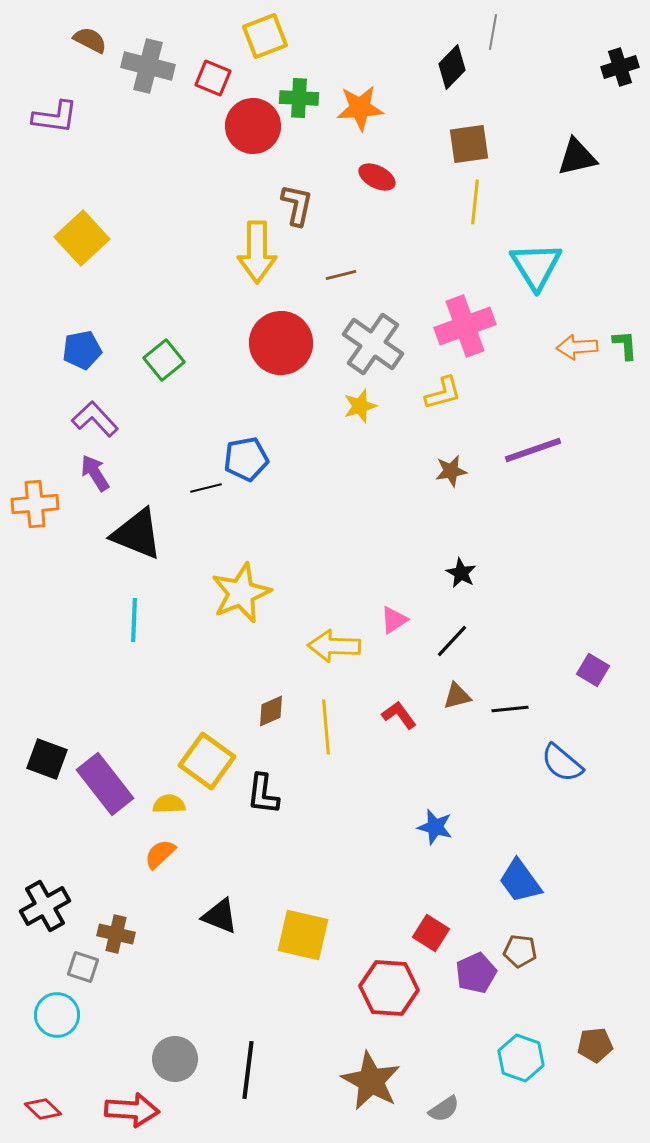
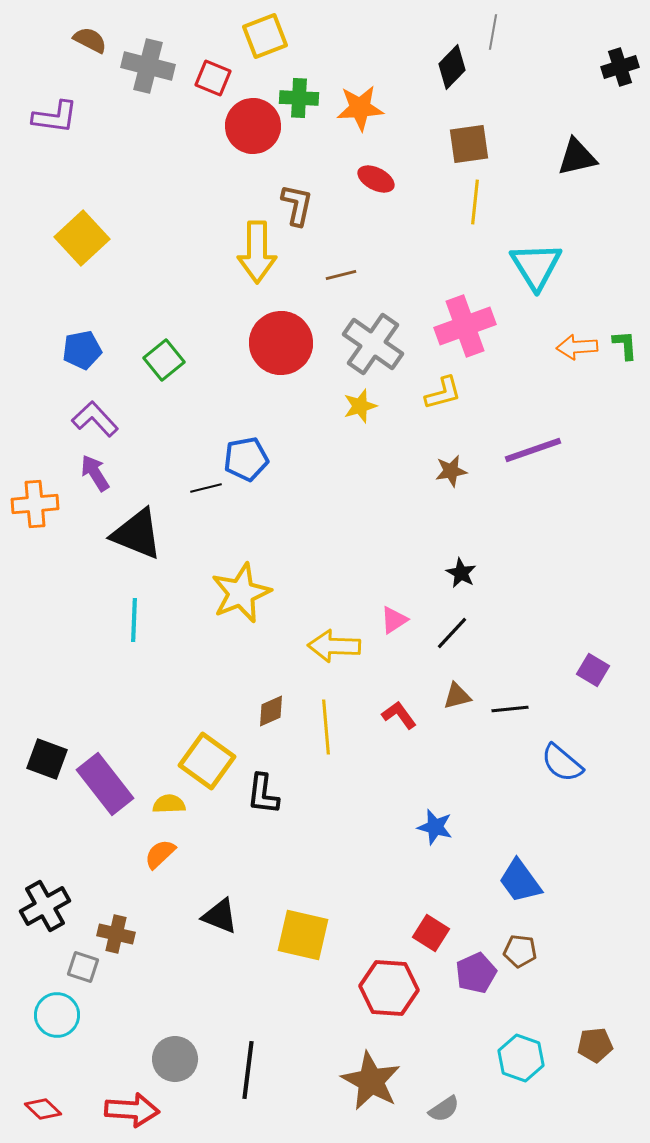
red ellipse at (377, 177): moved 1 px left, 2 px down
black line at (452, 641): moved 8 px up
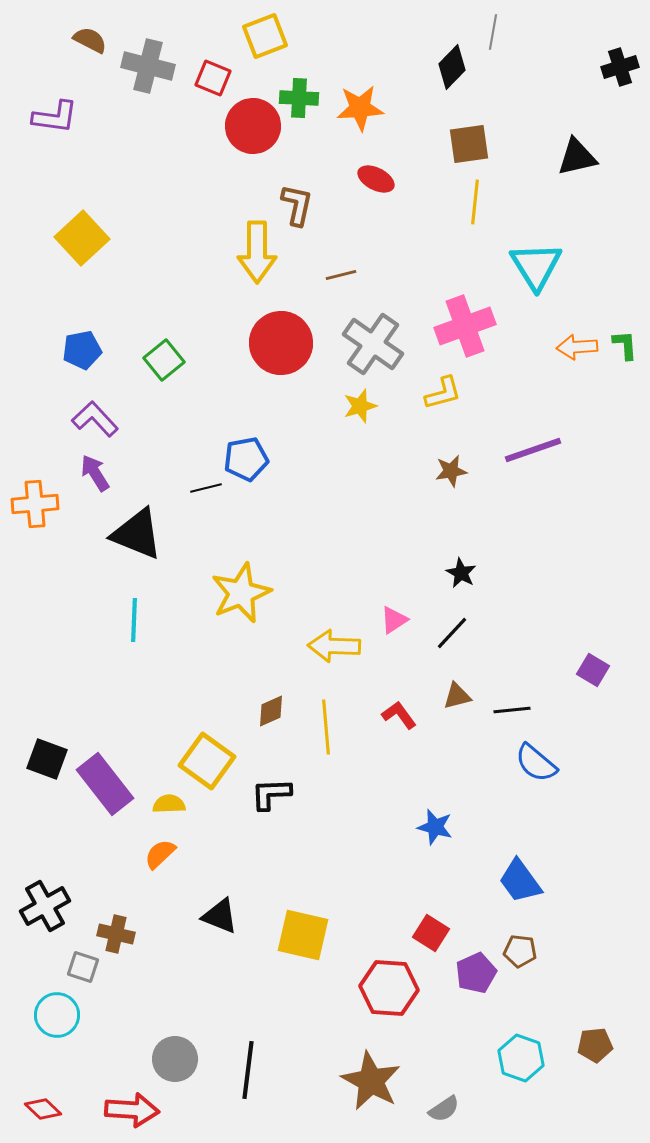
black line at (510, 709): moved 2 px right, 1 px down
blue semicircle at (562, 763): moved 26 px left
black L-shape at (263, 794): moved 8 px right; rotated 81 degrees clockwise
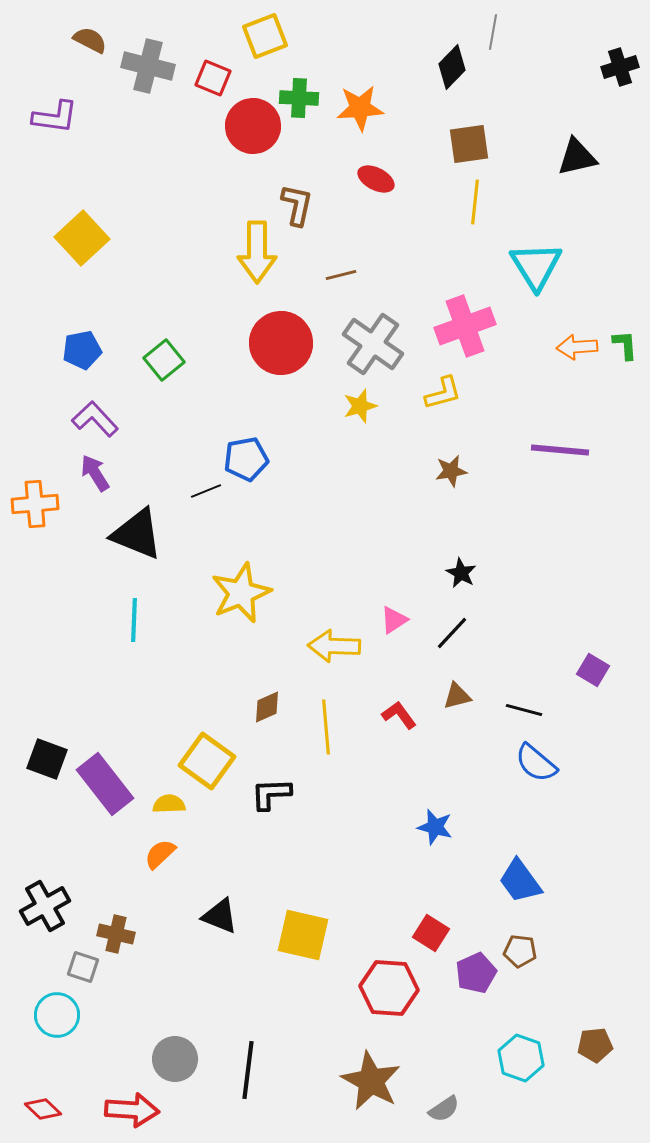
purple line at (533, 450): moved 27 px right; rotated 24 degrees clockwise
black line at (206, 488): moved 3 px down; rotated 8 degrees counterclockwise
black line at (512, 710): moved 12 px right; rotated 21 degrees clockwise
brown diamond at (271, 711): moved 4 px left, 4 px up
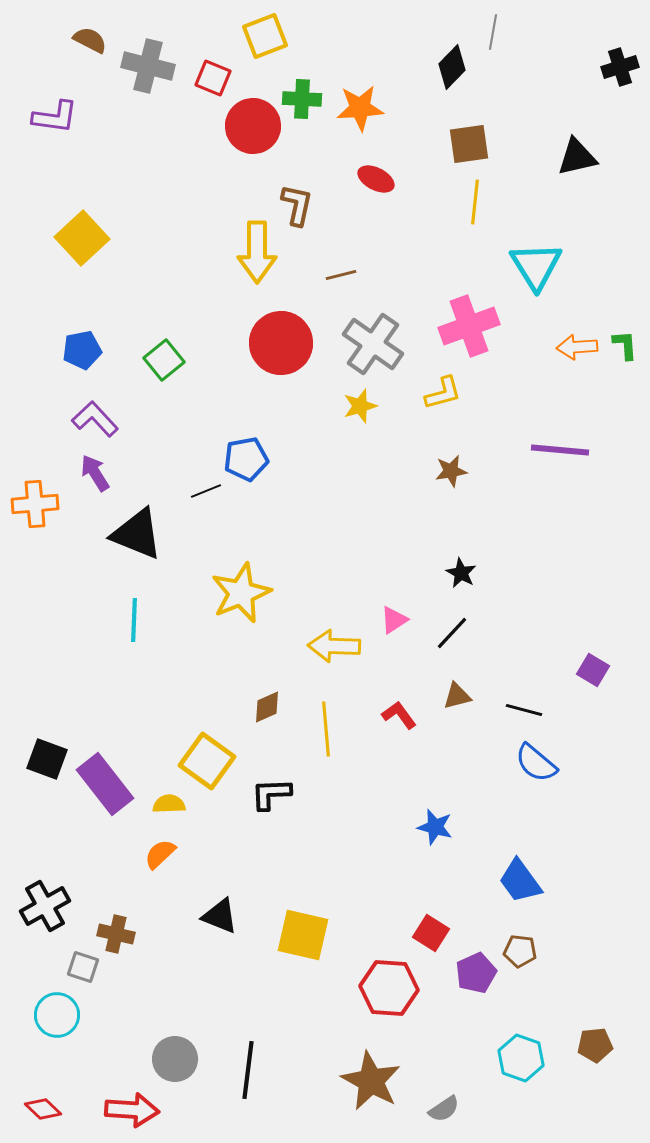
green cross at (299, 98): moved 3 px right, 1 px down
pink cross at (465, 326): moved 4 px right
yellow line at (326, 727): moved 2 px down
